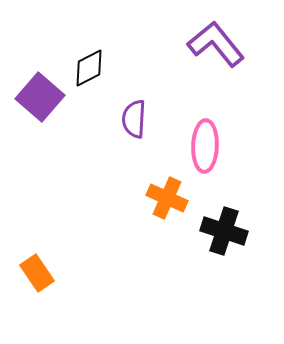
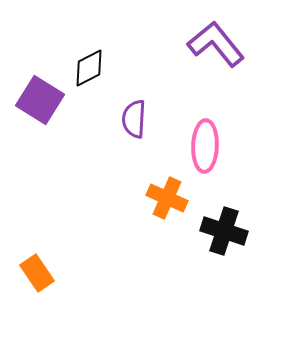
purple square: moved 3 px down; rotated 9 degrees counterclockwise
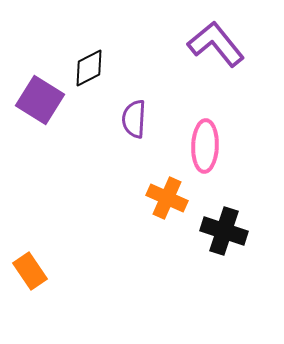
orange rectangle: moved 7 px left, 2 px up
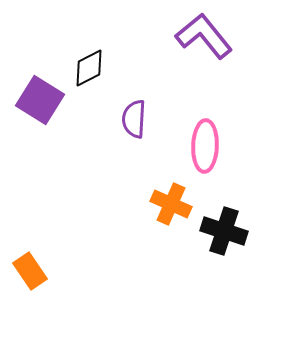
purple L-shape: moved 12 px left, 8 px up
orange cross: moved 4 px right, 6 px down
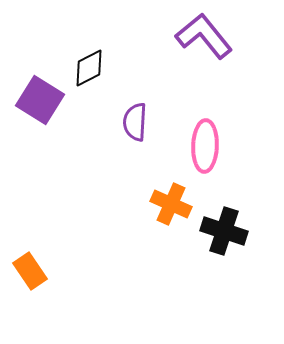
purple semicircle: moved 1 px right, 3 px down
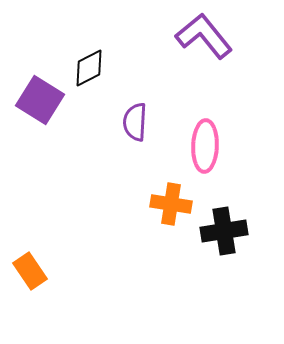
orange cross: rotated 15 degrees counterclockwise
black cross: rotated 27 degrees counterclockwise
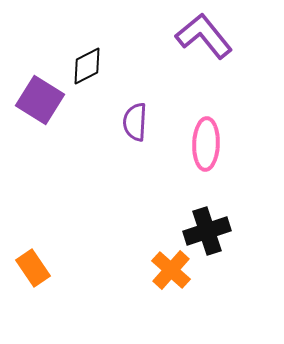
black diamond: moved 2 px left, 2 px up
pink ellipse: moved 1 px right, 2 px up
orange cross: moved 66 px down; rotated 33 degrees clockwise
black cross: moved 17 px left; rotated 9 degrees counterclockwise
orange rectangle: moved 3 px right, 3 px up
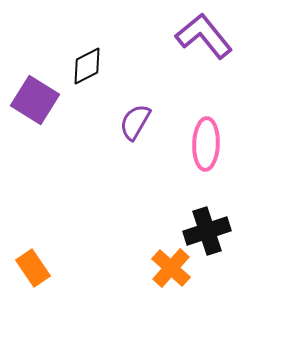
purple square: moved 5 px left
purple semicircle: rotated 27 degrees clockwise
orange cross: moved 2 px up
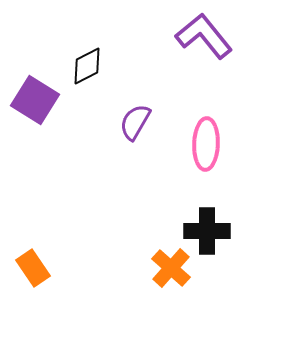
black cross: rotated 18 degrees clockwise
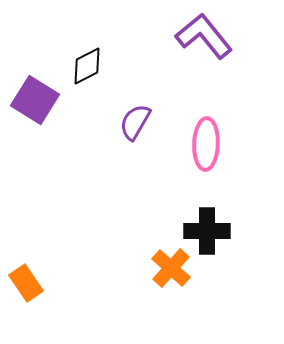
orange rectangle: moved 7 px left, 15 px down
